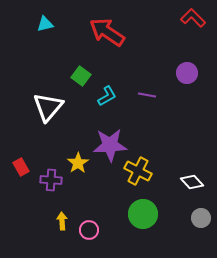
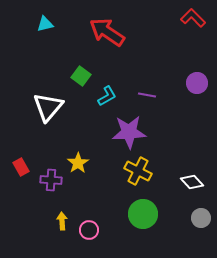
purple circle: moved 10 px right, 10 px down
purple star: moved 19 px right, 13 px up
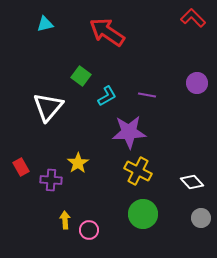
yellow arrow: moved 3 px right, 1 px up
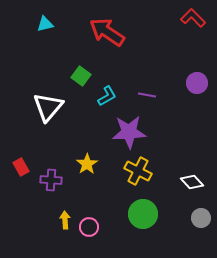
yellow star: moved 9 px right, 1 px down
pink circle: moved 3 px up
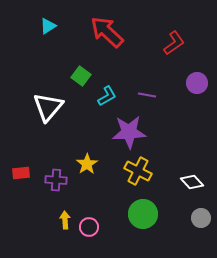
red L-shape: moved 19 px left, 25 px down; rotated 100 degrees clockwise
cyan triangle: moved 3 px right, 2 px down; rotated 18 degrees counterclockwise
red arrow: rotated 9 degrees clockwise
red rectangle: moved 6 px down; rotated 66 degrees counterclockwise
purple cross: moved 5 px right
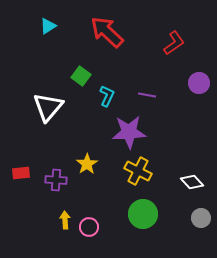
purple circle: moved 2 px right
cyan L-shape: rotated 35 degrees counterclockwise
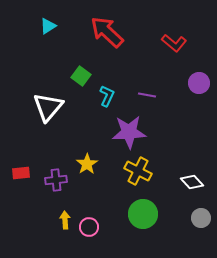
red L-shape: rotated 75 degrees clockwise
purple cross: rotated 10 degrees counterclockwise
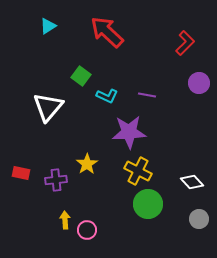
red L-shape: moved 11 px right; rotated 85 degrees counterclockwise
cyan L-shape: rotated 90 degrees clockwise
red rectangle: rotated 18 degrees clockwise
green circle: moved 5 px right, 10 px up
gray circle: moved 2 px left, 1 px down
pink circle: moved 2 px left, 3 px down
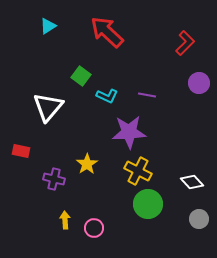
red rectangle: moved 22 px up
purple cross: moved 2 px left, 1 px up; rotated 20 degrees clockwise
pink circle: moved 7 px right, 2 px up
